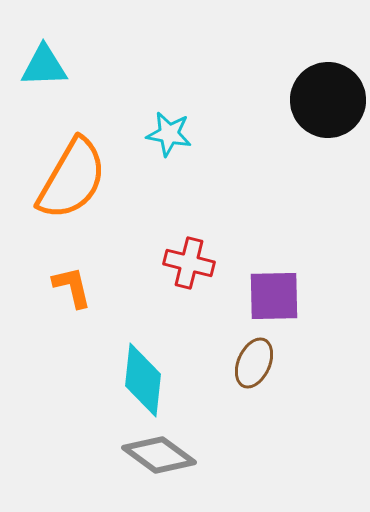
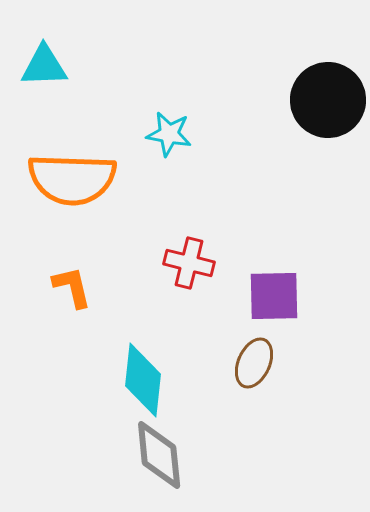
orange semicircle: rotated 62 degrees clockwise
gray diamond: rotated 48 degrees clockwise
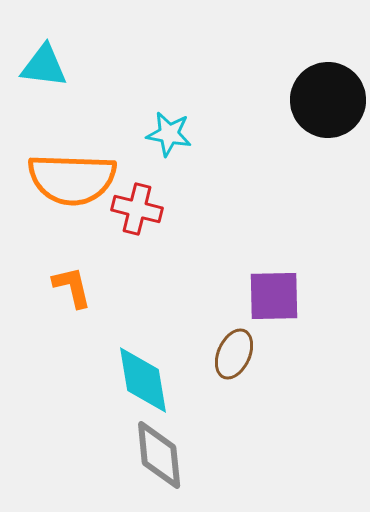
cyan triangle: rotated 9 degrees clockwise
red cross: moved 52 px left, 54 px up
brown ellipse: moved 20 px left, 9 px up
cyan diamond: rotated 16 degrees counterclockwise
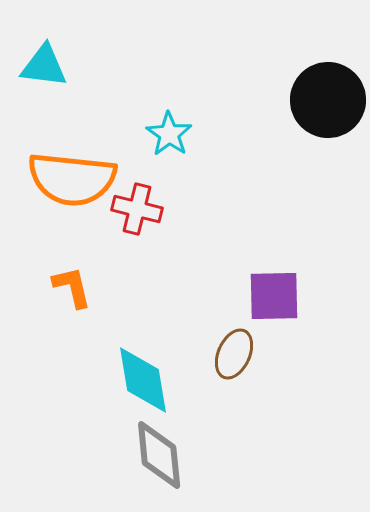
cyan star: rotated 24 degrees clockwise
orange semicircle: rotated 4 degrees clockwise
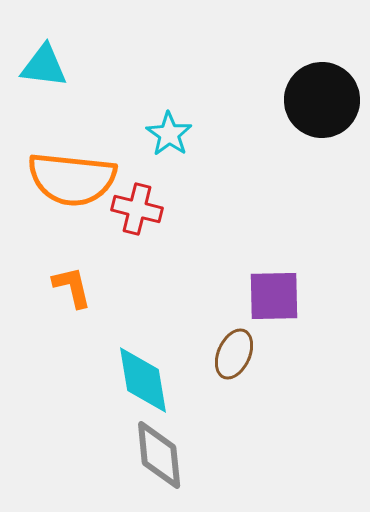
black circle: moved 6 px left
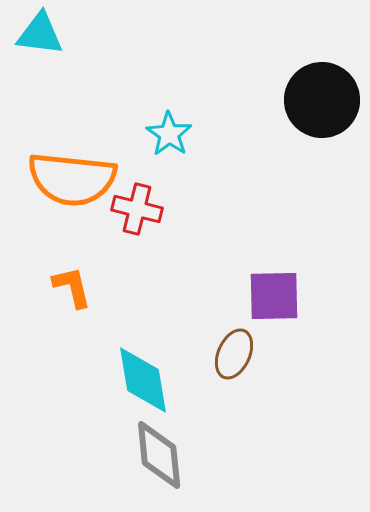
cyan triangle: moved 4 px left, 32 px up
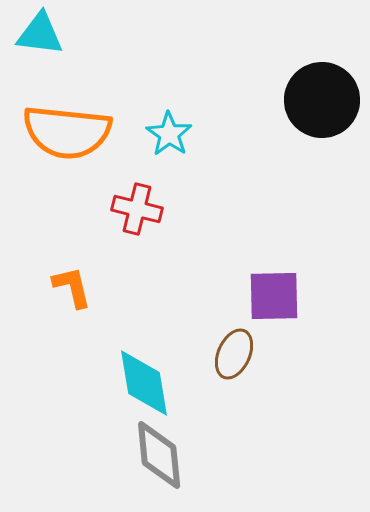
orange semicircle: moved 5 px left, 47 px up
cyan diamond: moved 1 px right, 3 px down
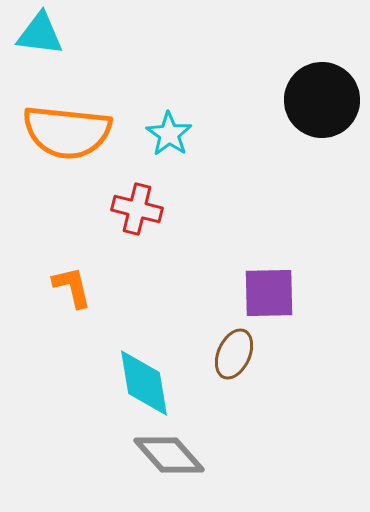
purple square: moved 5 px left, 3 px up
gray diamond: moved 10 px right; rotated 36 degrees counterclockwise
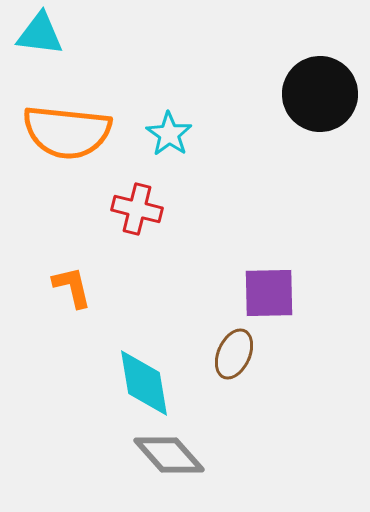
black circle: moved 2 px left, 6 px up
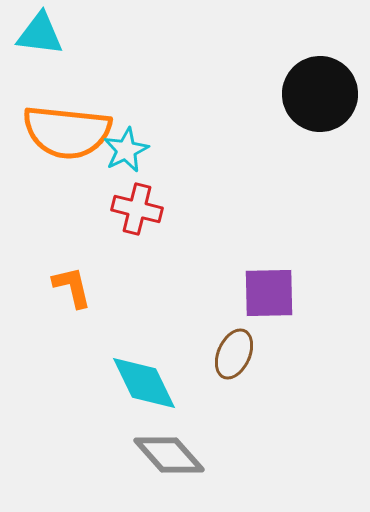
cyan star: moved 43 px left, 16 px down; rotated 12 degrees clockwise
cyan diamond: rotated 16 degrees counterclockwise
